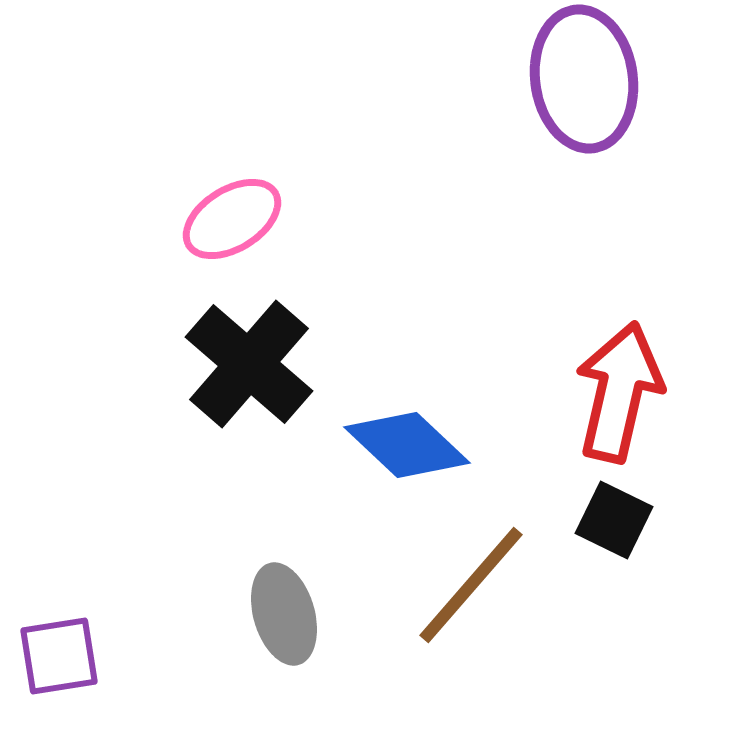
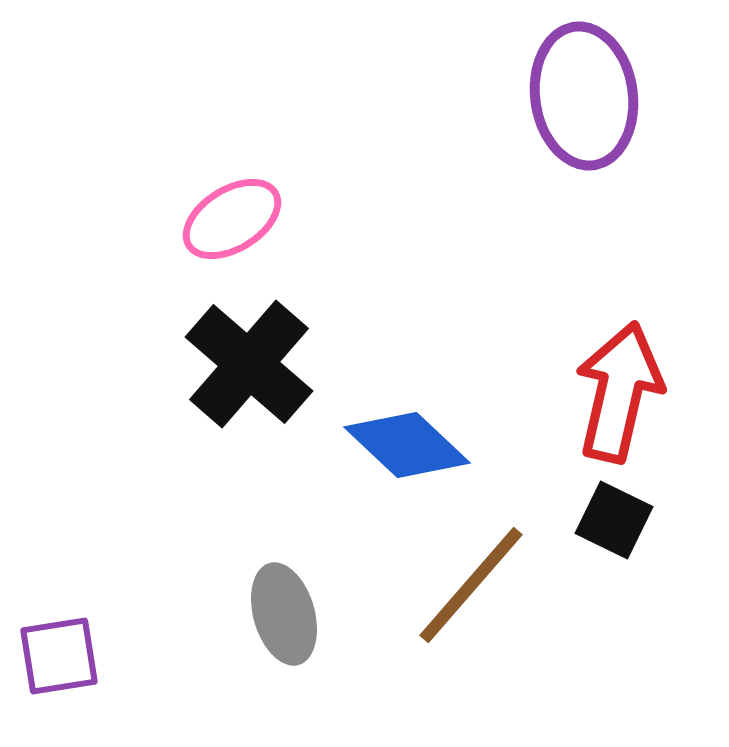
purple ellipse: moved 17 px down
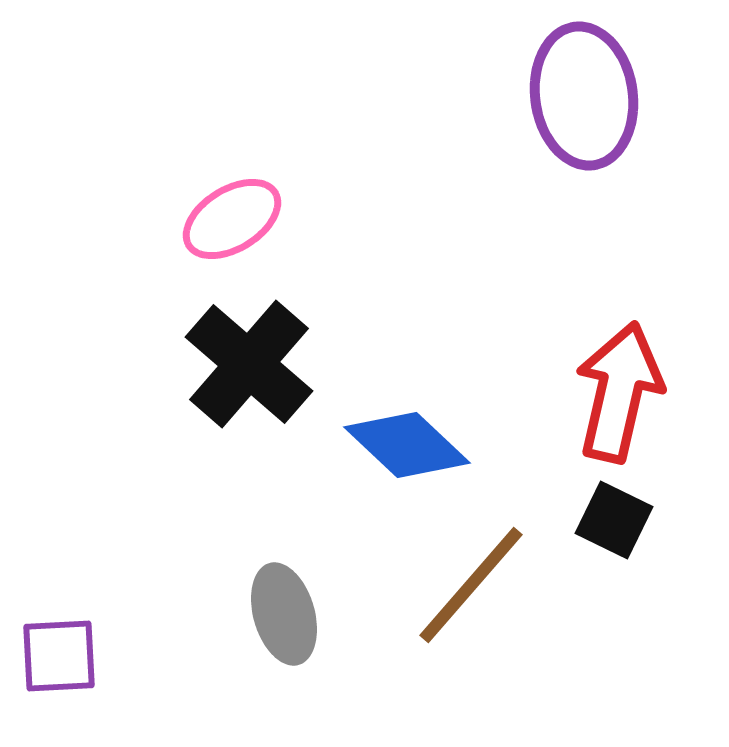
purple square: rotated 6 degrees clockwise
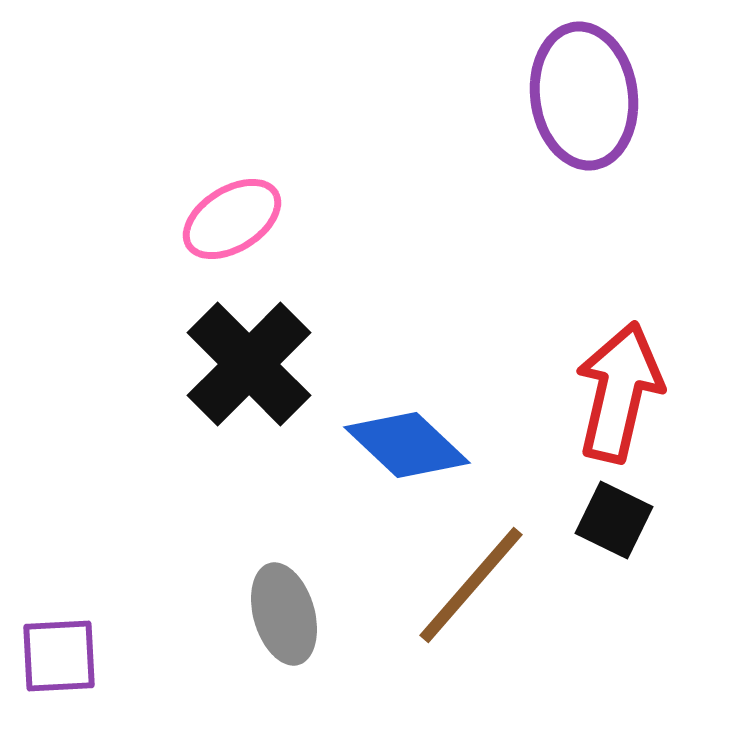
black cross: rotated 4 degrees clockwise
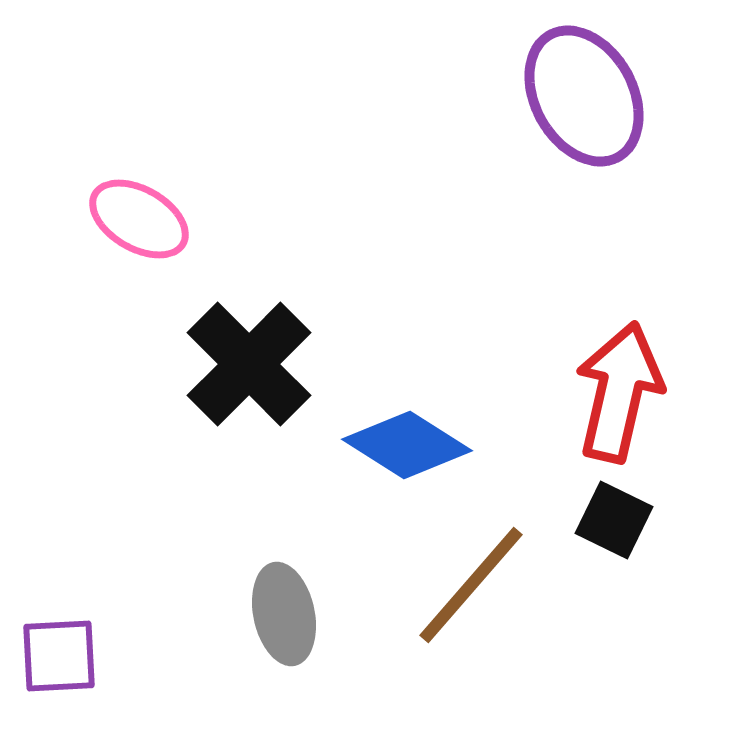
purple ellipse: rotated 21 degrees counterclockwise
pink ellipse: moved 93 px left; rotated 62 degrees clockwise
blue diamond: rotated 11 degrees counterclockwise
gray ellipse: rotated 4 degrees clockwise
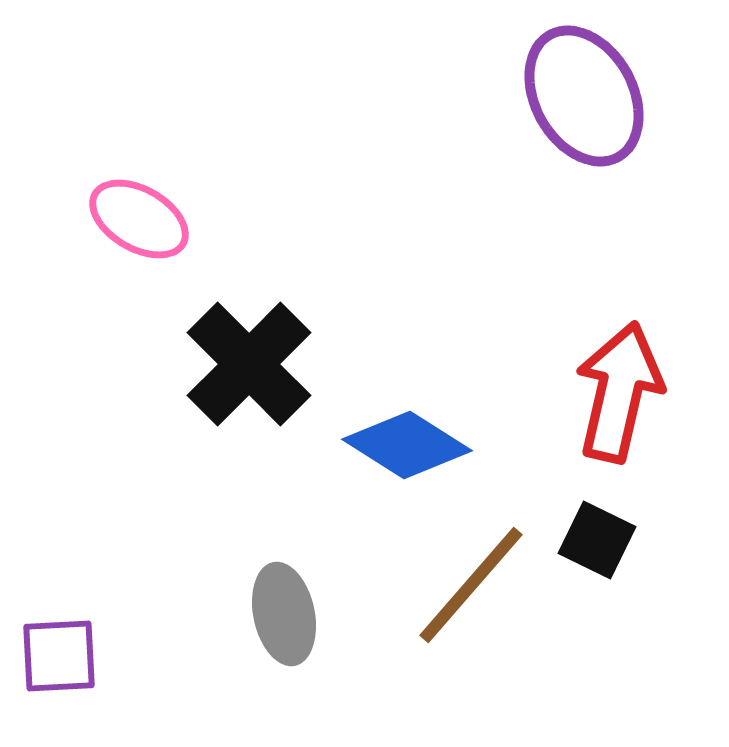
black square: moved 17 px left, 20 px down
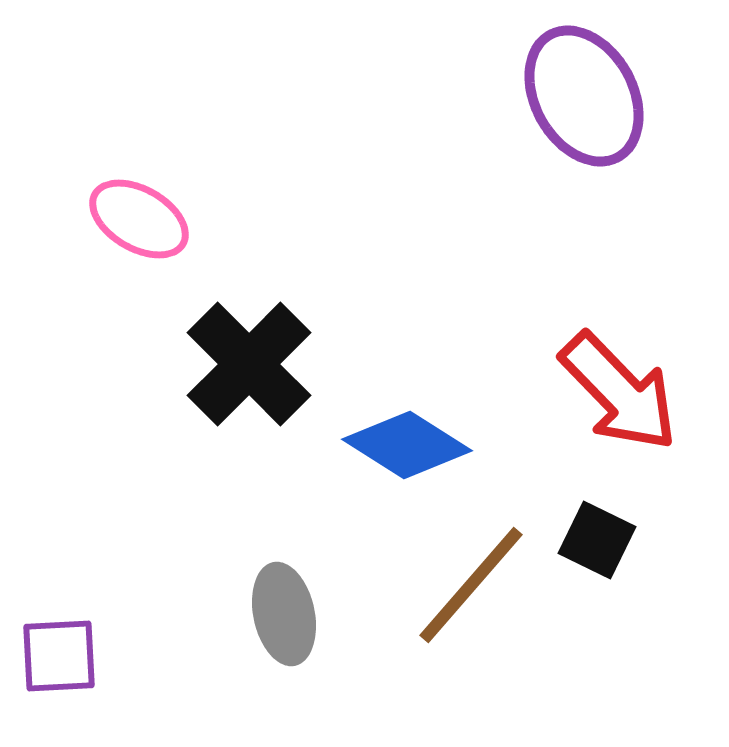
red arrow: rotated 123 degrees clockwise
